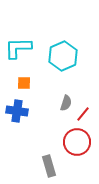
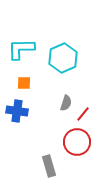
cyan L-shape: moved 3 px right, 1 px down
cyan hexagon: moved 2 px down
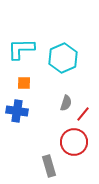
red circle: moved 3 px left
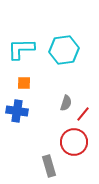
cyan hexagon: moved 1 px right, 8 px up; rotated 16 degrees clockwise
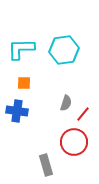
gray rectangle: moved 3 px left, 1 px up
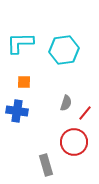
cyan L-shape: moved 1 px left, 6 px up
orange square: moved 1 px up
red line: moved 2 px right, 1 px up
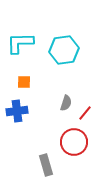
blue cross: rotated 15 degrees counterclockwise
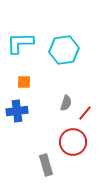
red circle: moved 1 px left
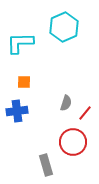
cyan hexagon: moved 23 px up; rotated 16 degrees counterclockwise
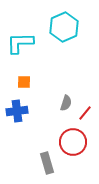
gray rectangle: moved 1 px right, 2 px up
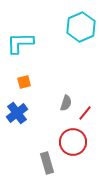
cyan hexagon: moved 17 px right
orange square: rotated 16 degrees counterclockwise
blue cross: moved 2 px down; rotated 30 degrees counterclockwise
